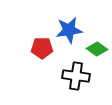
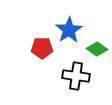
blue star: rotated 24 degrees counterclockwise
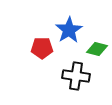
green diamond: rotated 20 degrees counterclockwise
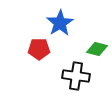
blue star: moved 9 px left, 7 px up
red pentagon: moved 3 px left, 1 px down
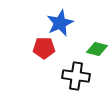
blue star: rotated 8 degrees clockwise
red pentagon: moved 5 px right, 1 px up
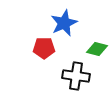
blue star: moved 4 px right
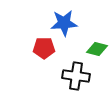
blue star: rotated 20 degrees clockwise
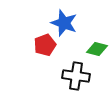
blue star: rotated 24 degrees clockwise
red pentagon: moved 1 px right, 3 px up; rotated 20 degrees counterclockwise
